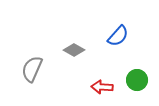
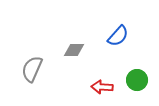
gray diamond: rotated 30 degrees counterclockwise
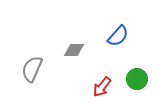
green circle: moved 1 px up
red arrow: rotated 55 degrees counterclockwise
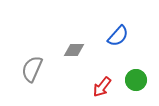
green circle: moved 1 px left, 1 px down
